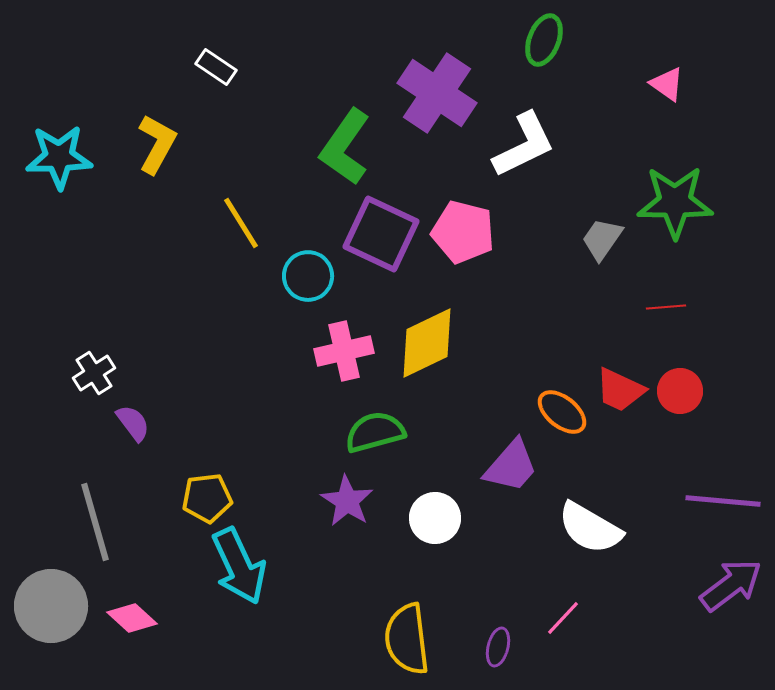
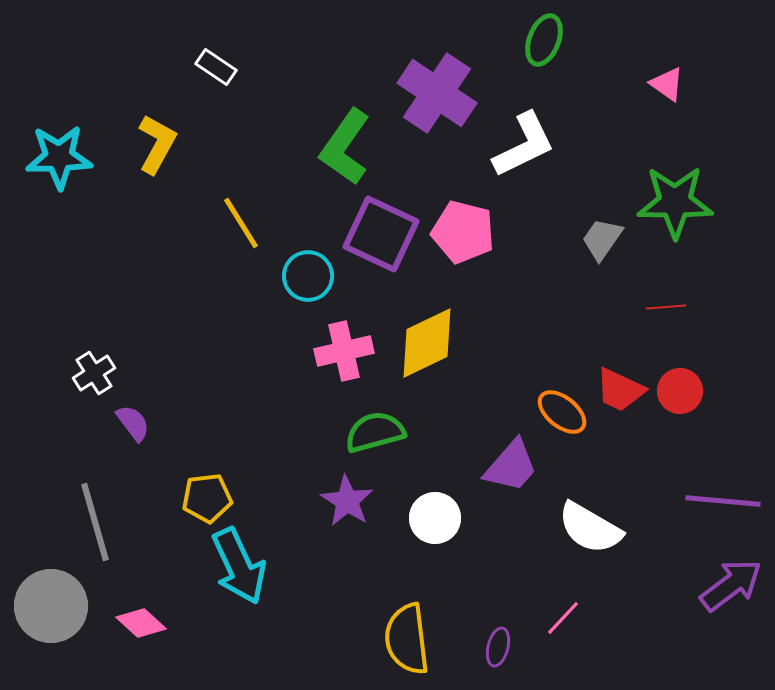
pink diamond: moved 9 px right, 5 px down
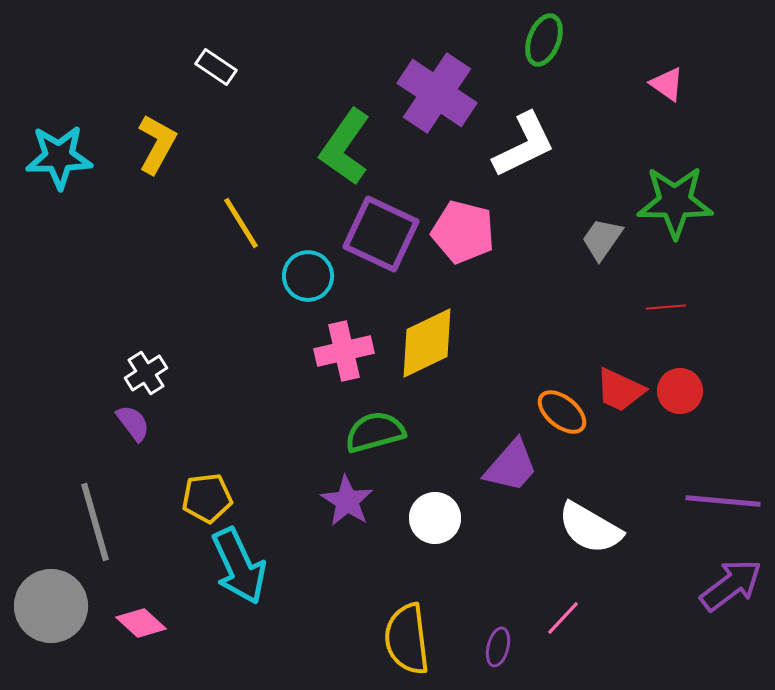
white cross: moved 52 px right
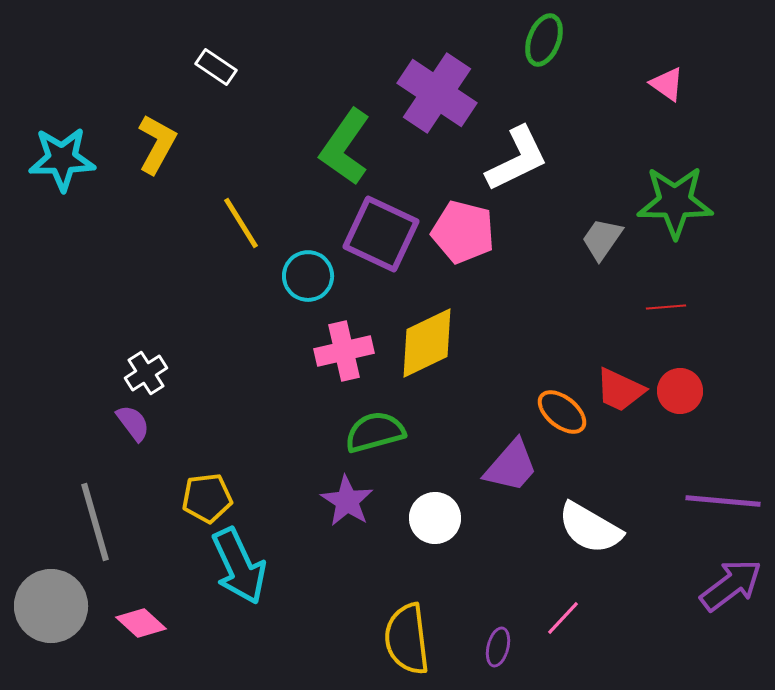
white L-shape: moved 7 px left, 14 px down
cyan star: moved 3 px right, 2 px down
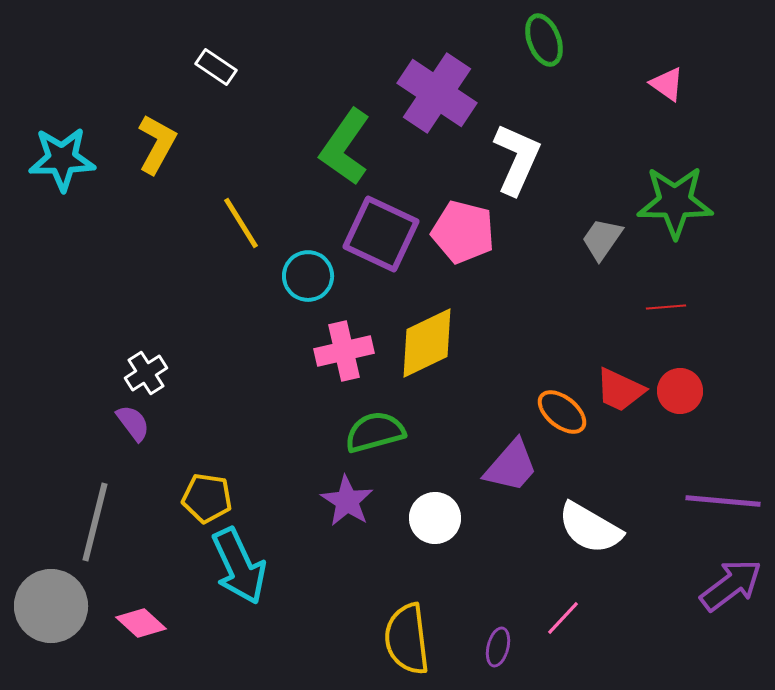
green ellipse: rotated 42 degrees counterclockwise
white L-shape: rotated 40 degrees counterclockwise
yellow pentagon: rotated 15 degrees clockwise
gray line: rotated 30 degrees clockwise
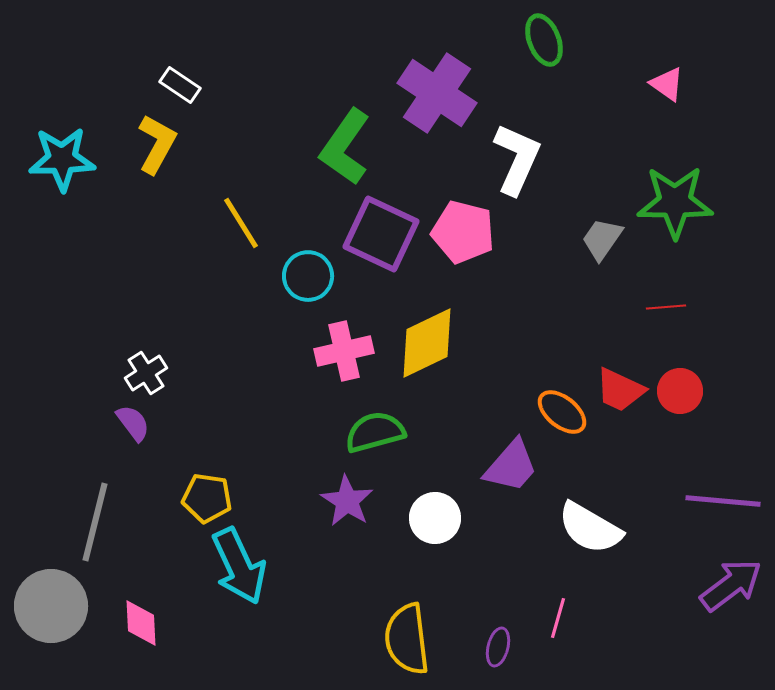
white rectangle: moved 36 px left, 18 px down
pink line: moved 5 px left; rotated 27 degrees counterclockwise
pink diamond: rotated 45 degrees clockwise
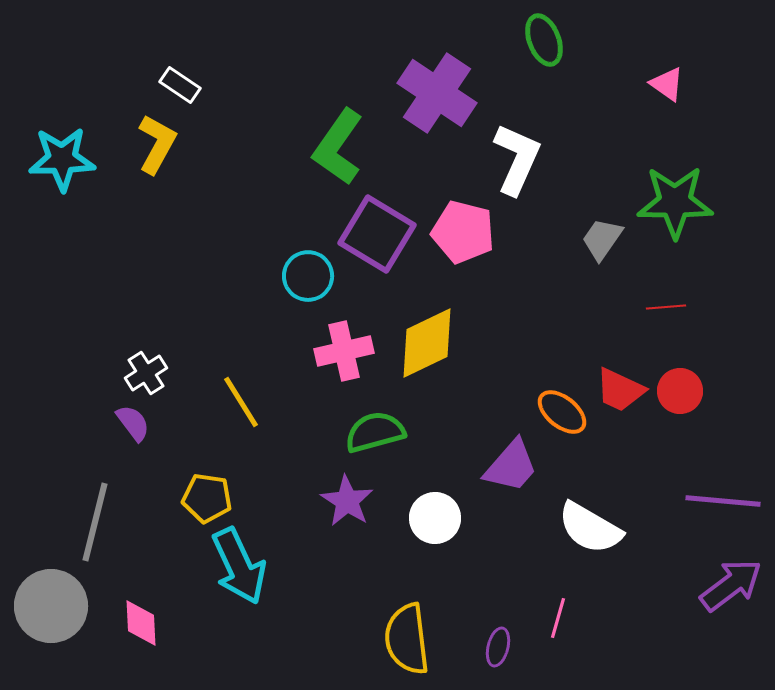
green L-shape: moved 7 px left
yellow line: moved 179 px down
purple square: moved 4 px left; rotated 6 degrees clockwise
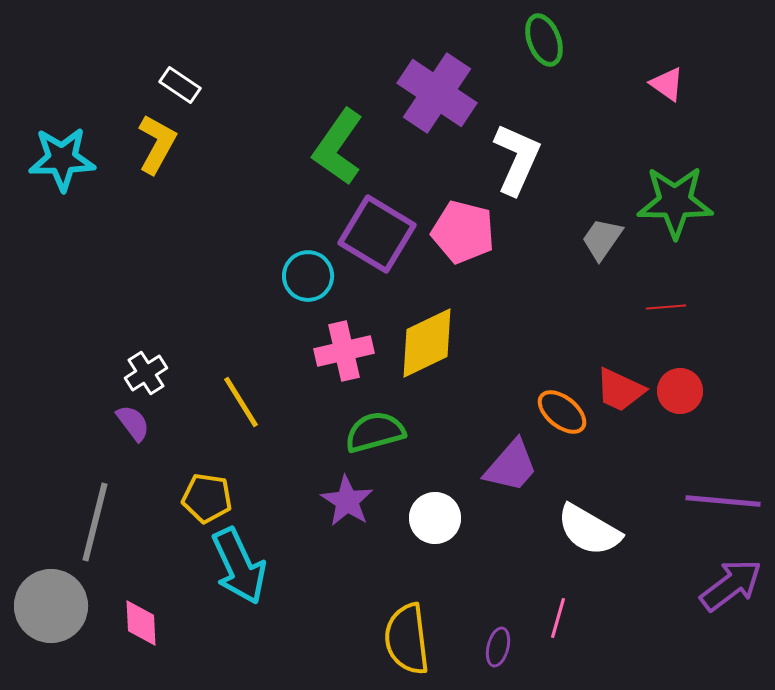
white semicircle: moved 1 px left, 2 px down
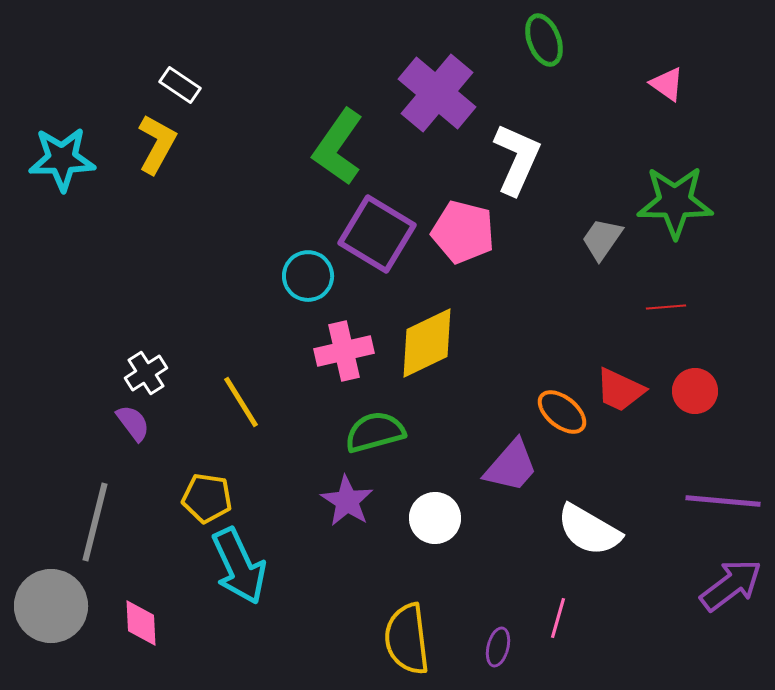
purple cross: rotated 6 degrees clockwise
red circle: moved 15 px right
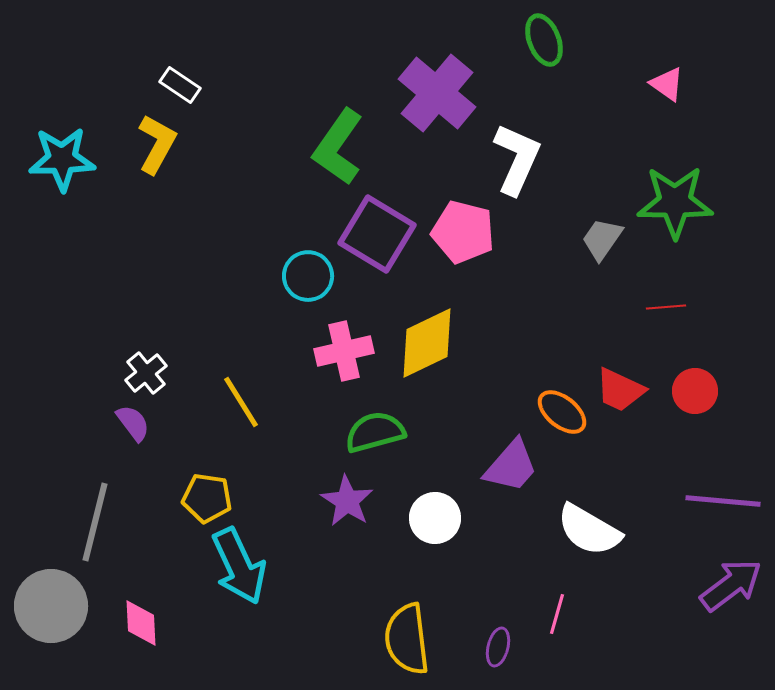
white cross: rotated 6 degrees counterclockwise
pink line: moved 1 px left, 4 px up
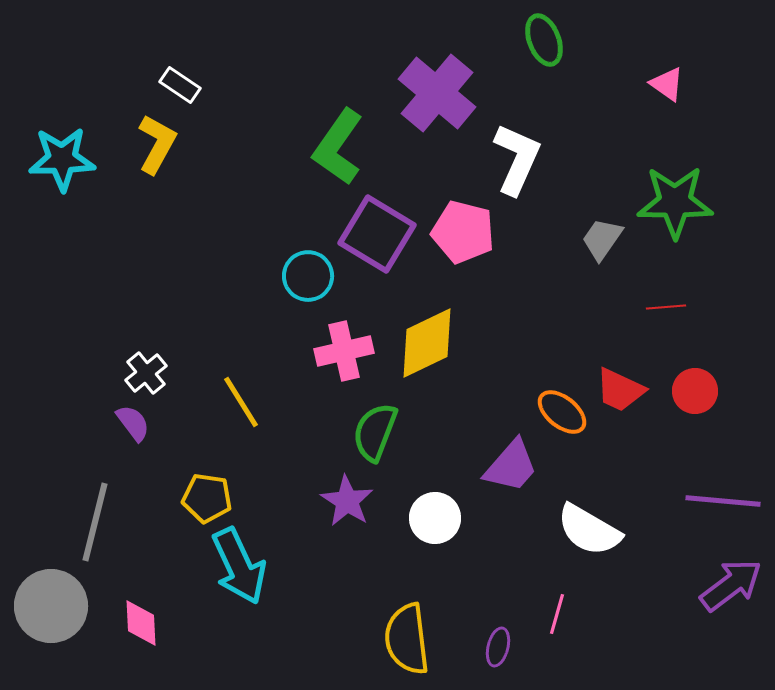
green semicircle: rotated 54 degrees counterclockwise
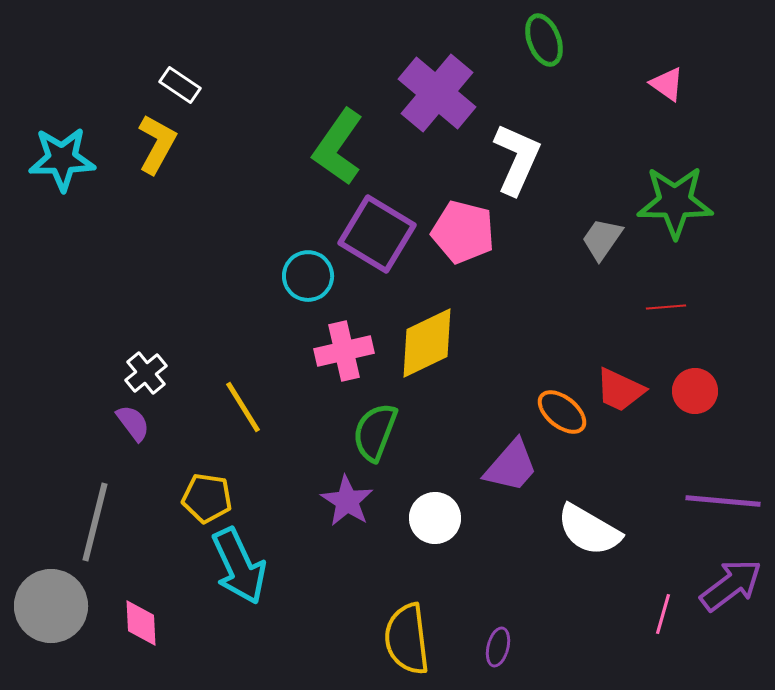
yellow line: moved 2 px right, 5 px down
pink line: moved 106 px right
